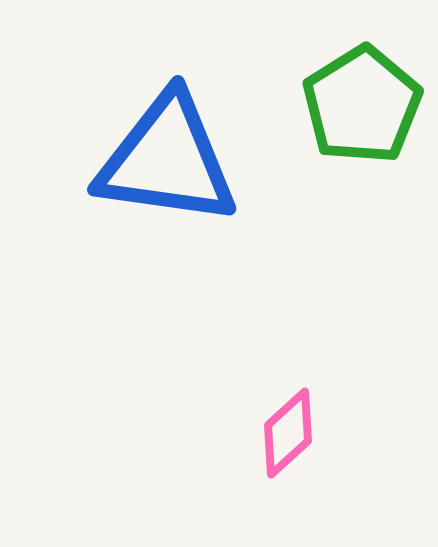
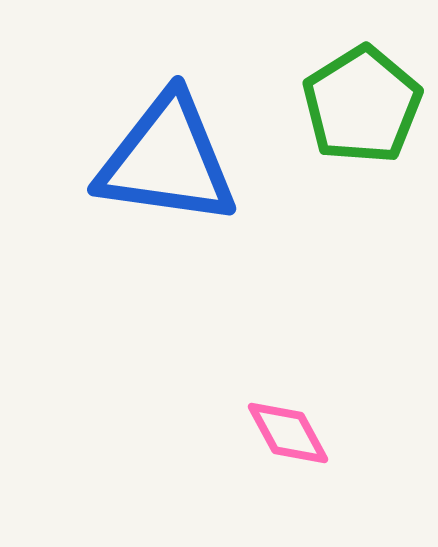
pink diamond: rotated 76 degrees counterclockwise
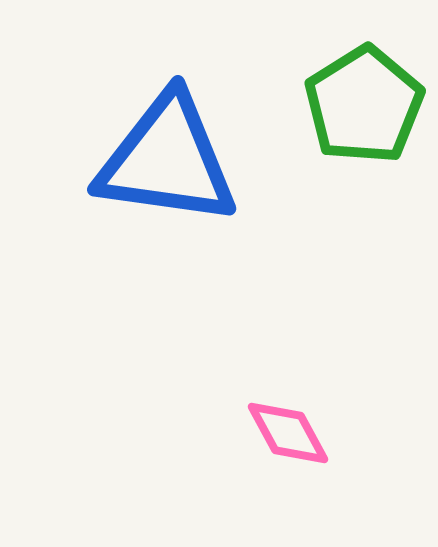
green pentagon: moved 2 px right
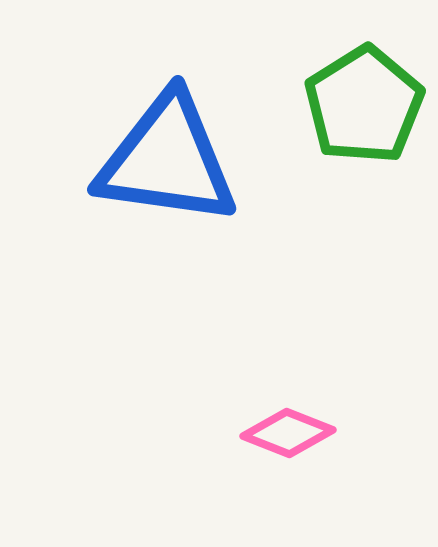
pink diamond: rotated 40 degrees counterclockwise
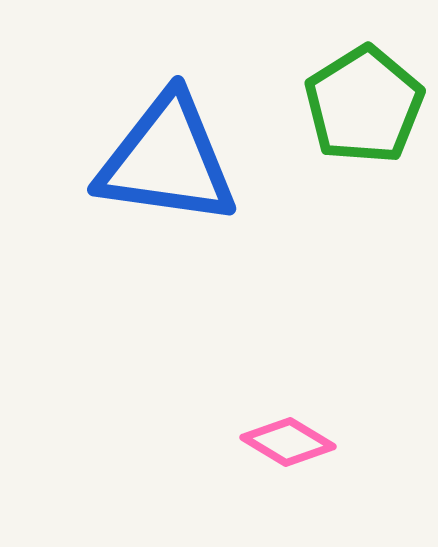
pink diamond: moved 9 px down; rotated 10 degrees clockwise
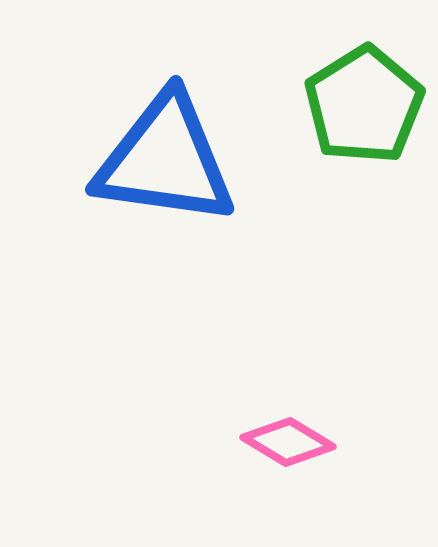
blue triangle: moved 2 px left
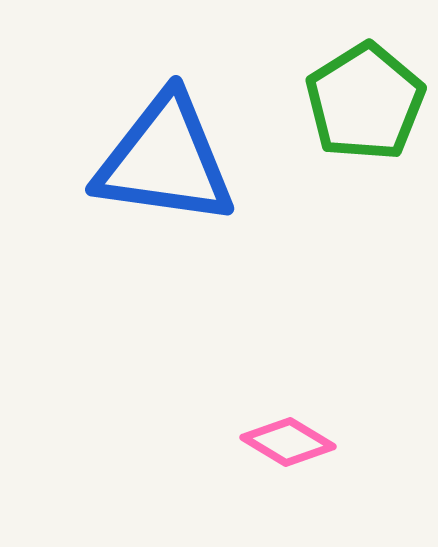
green pentagon: moved 1 px right, 3 px up
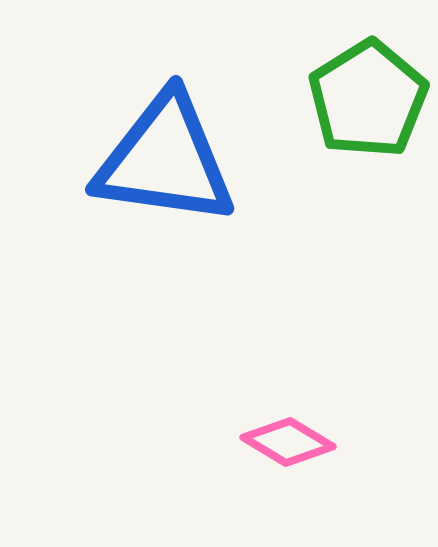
green pentagon: moved 3 px right, 3 px up
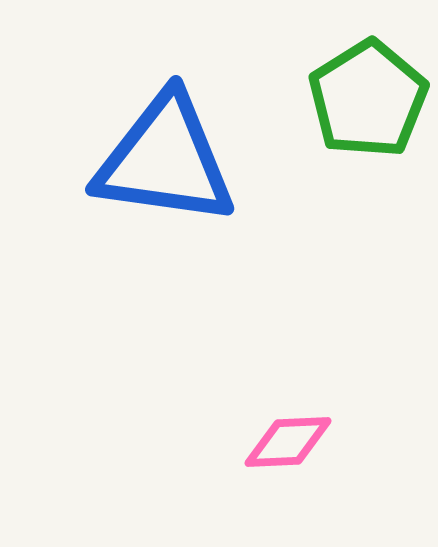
pink diamond: rotated 34 degrees counterclockwise
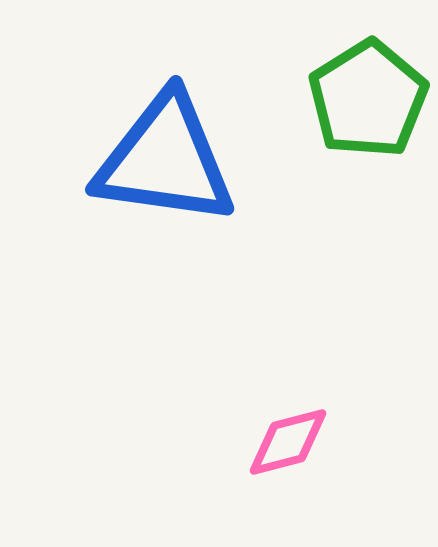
pink diamond: rotated 12 degrees counterclockwise
